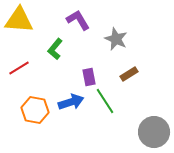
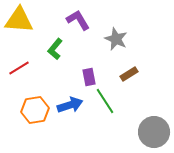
blue arrow: moved 1 px left, 3 px down
orange hexagon: rotated 20 degrees counterclockwise
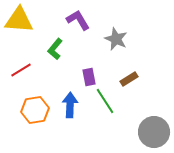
red line: moved 2 px right, 2 px down
brown rectangle: moved 5 px down
blue arrow: rotated 70 degrees counterclockwise
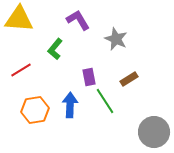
yellow triangle: moved 1 px up
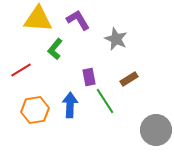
yellow triangle: moved 19 px right
gray circle: moved 2 px right, 2 px up
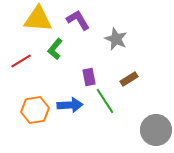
red line: moved 9 px up
blue arrow: rotated 85 degrees clockwise
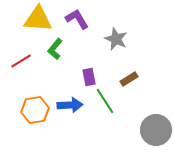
purple L-shape: moved 1 px left, 1 px up
